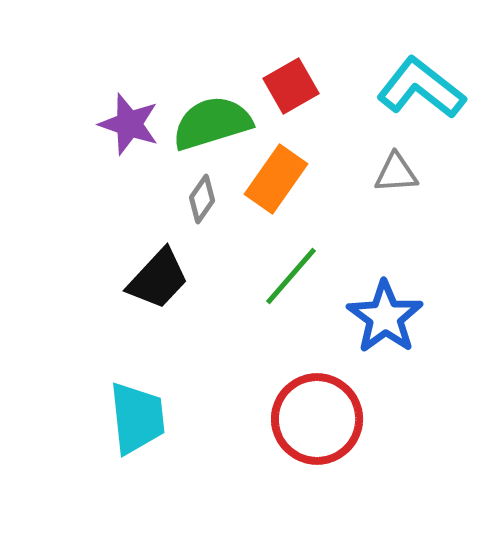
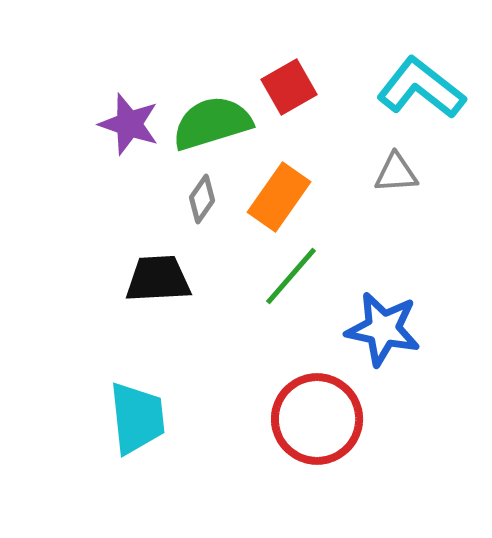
red square: moved 2 px left, 1 px down
orange rectangle: moved 3 px right, 18 px down
black trapezoid: rotated 136 degrees counterclockwise
blue star: moved 2 px left, 12 px down; rotated 24 degrees counterclockwise
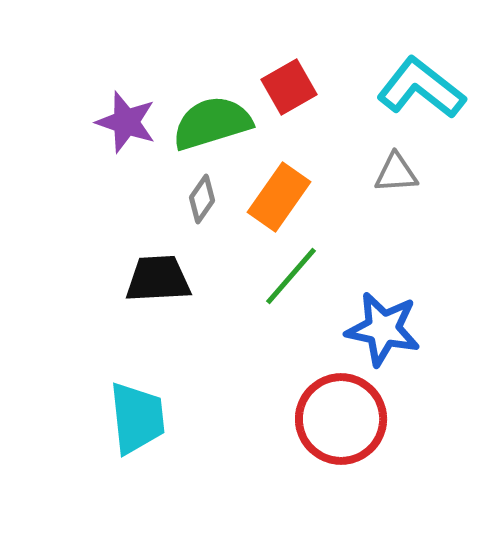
purple star: moved 3 px left, 2 px up
red circle: moved 24 px right
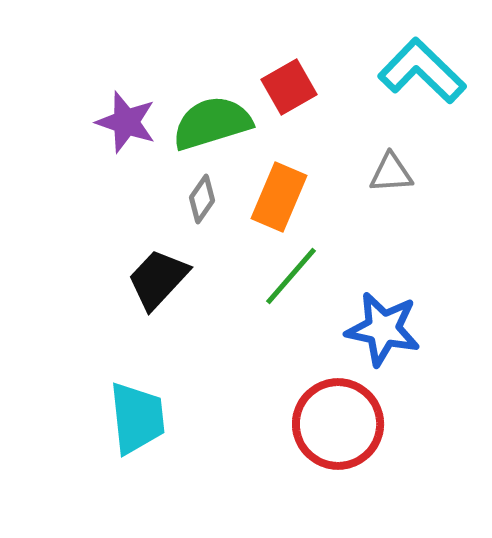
cyan L-shape: moved 1 px right, 17 px up; rotated 6 degrees clockwise
gray triangle: moved 5 px left
orange rectangle: rotated 12 degrees counterclockwise
black trapezoid: rotated 44 degrees counterclockwise
red circle: moved 3 px left, 5 px down
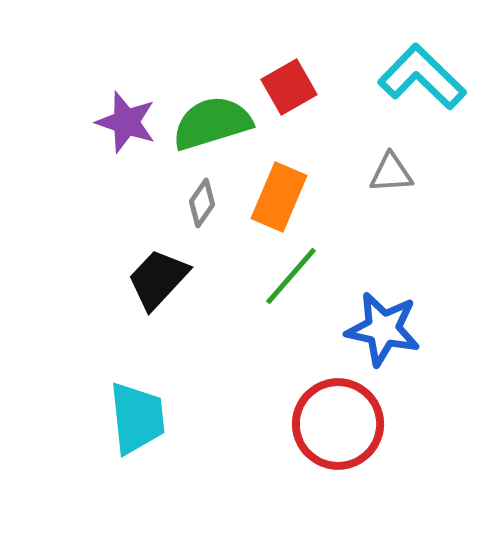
cyan L-shape: moved 6 px down
gray diamond: moved 4 px down
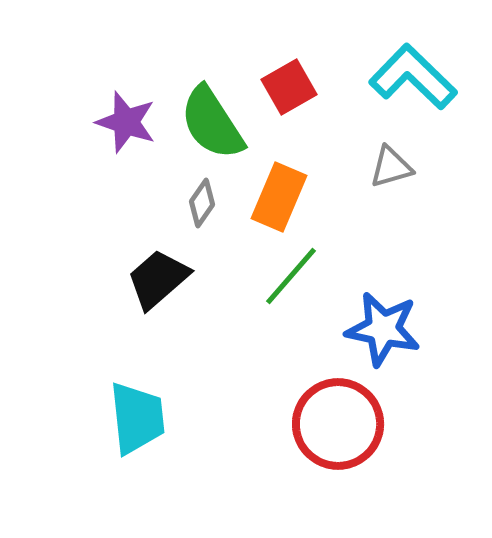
cyan L-shape: moved 9 px left
green semicircle: rotated 106 degrees counterclockwise
gray triangle: moved 6 px up; rotated 12 degrees counterclockwise
black trapezoid: rotated 6 degrees clockwise
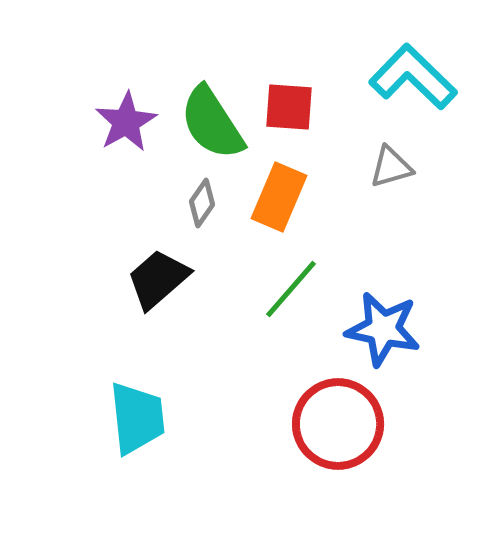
red square: moved 20 px down; rotated 34 degrees clockwise
purple star: rotated 24 degrees clockwise
green line: moved 13 px down
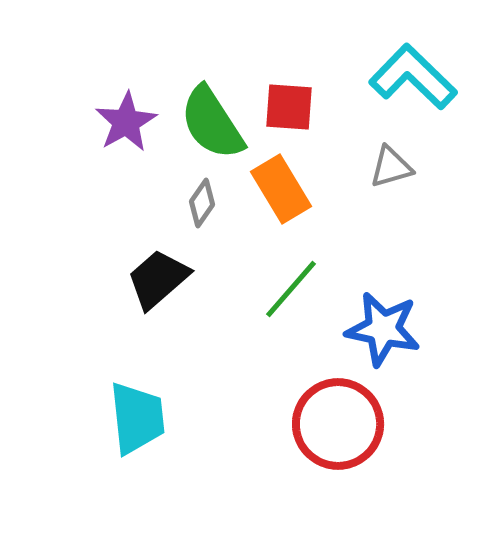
orange rectangle: moved 2 px right, 8 px up; rotated 54 degrees counterclockwise
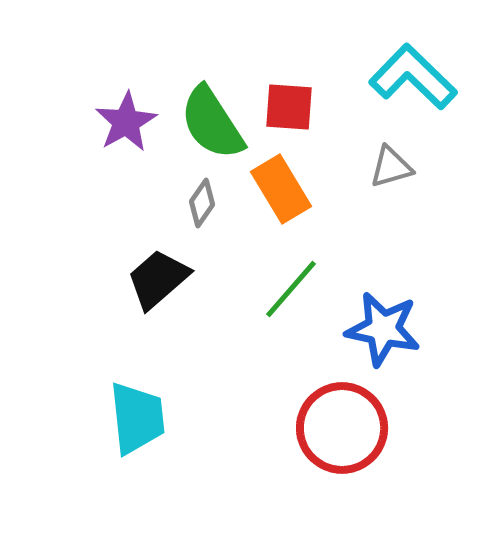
red circle: moved 4 px right, 4 px down
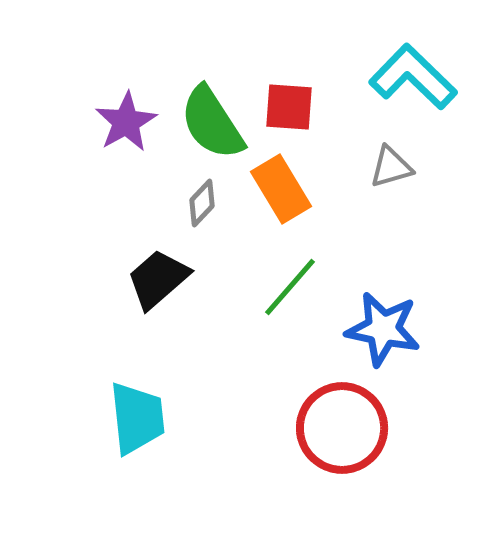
gray diamond: rotated 9 degrees clockwise
green line: moved 1 px left, 2 px up
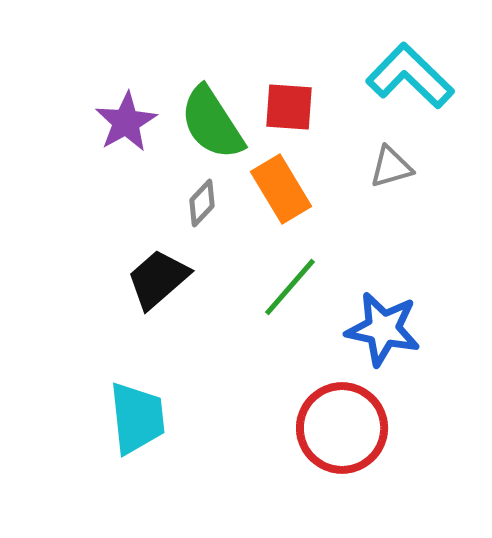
cyan L-shape: moved 3 px left, 1 px up
